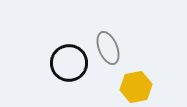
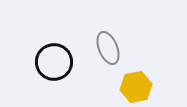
black circle: moved 15 px left, 1 px up
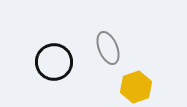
yellow hexagon: rotated 8 degrees counterclockwise
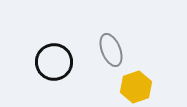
gray ellipse: moved 3 px right, 2 px down
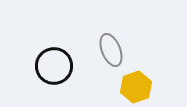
black circle: moved 4 px down
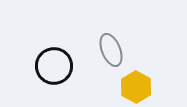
yellow hexagon: rotated 12 degrees counterclockwise
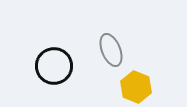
yellow hexagon: rotated 8 degrees counterclockwise
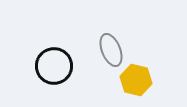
yellow hexagon: moved 7 px up; rotated 8 degrees counterclockwise
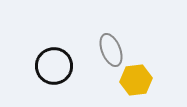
yellow hexagon: rotated 20 degrees counterclockwise
